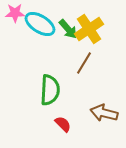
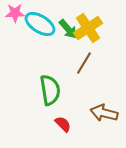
yellow cross: moved 1 px left, 1 px up
green semicircle: rotated 12 degrees counterclockwise
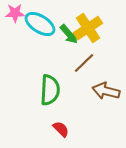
green arrow: moved 1 px right, 5 px down
brown line: rotated 15 degrees clockwise
green semicircle: rotated 12 degrees clockwise
brown arrow: moved 2 px right, 22 px up
red semicircle: moved 2 px left, 5 px down
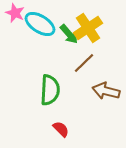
pink star: rotated 24 degrees clockwise
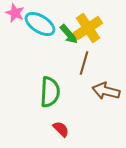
brown line: rotated 30 degrees counterclockwise
green semicircle: moved 2 px down
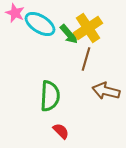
brown line: moved 2 px right, 4 px up
green semicircle: moved 4 px down
red semicircle: moved 2 px down
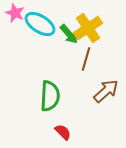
brown arrow: rotated 124 degrees clockwise
red semicircle: moved 2 px right, 1 px down
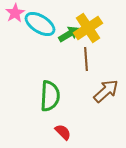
pink star: rotated 18 degrees clockwise
green arrow: rotated 80 degrees counterclockwise
brown line: rotated 20 degrees counterclockwise
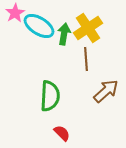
cyan ellipse: moved 1 px left, 2 px down
green arrow: moved 5 px left; rotated 50 degrees counterclockwise
red semicircle: moved 1 px left, 1 px down
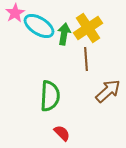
brown arrow: moved 2 px right
